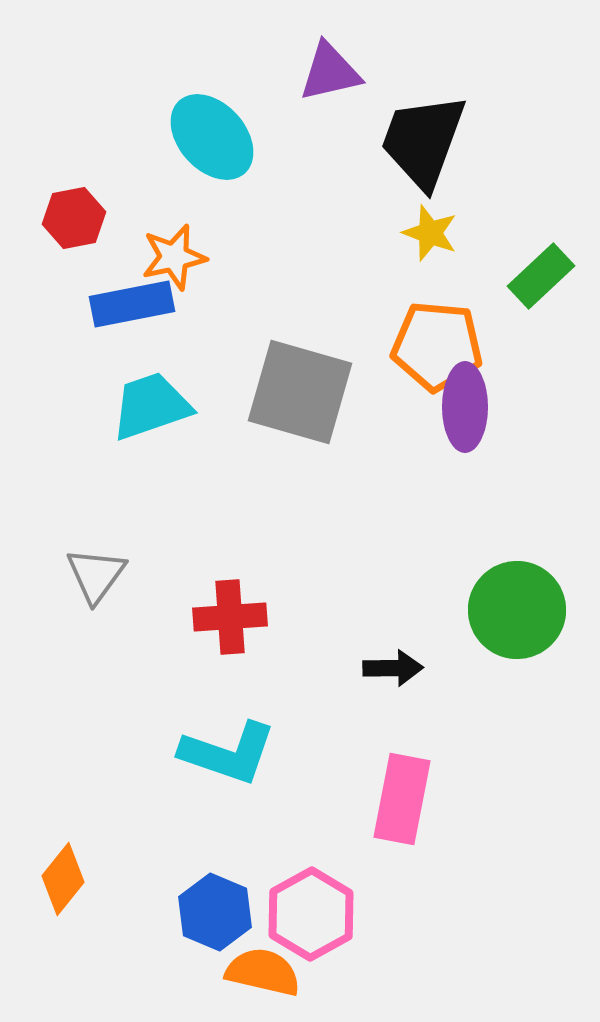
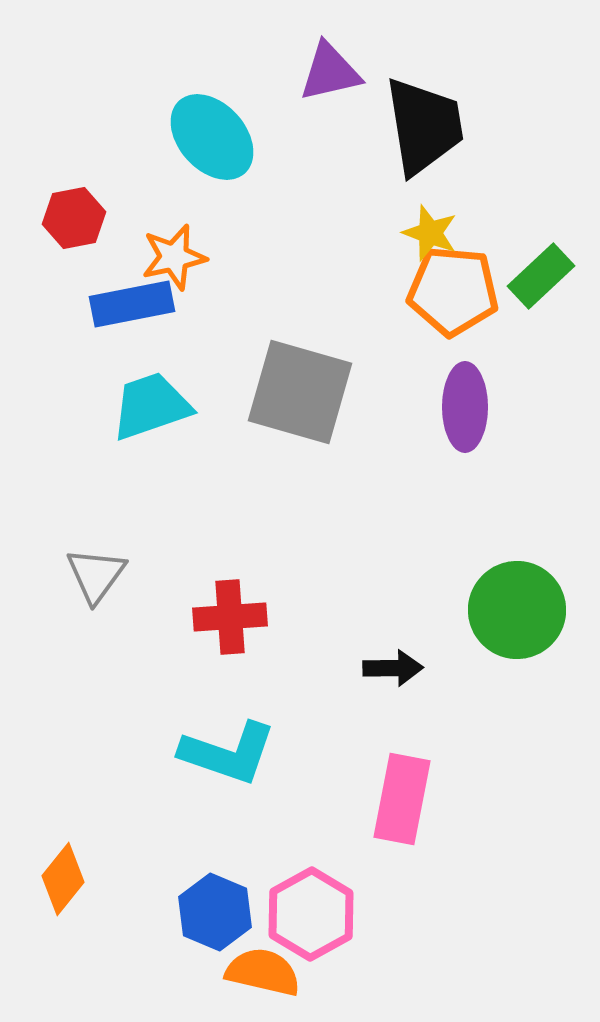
black trapezoid: moved 1 px right, 15 px up; rotated 151 degrees clockwise
orange pentagon: moved 16 px right, 55 px up
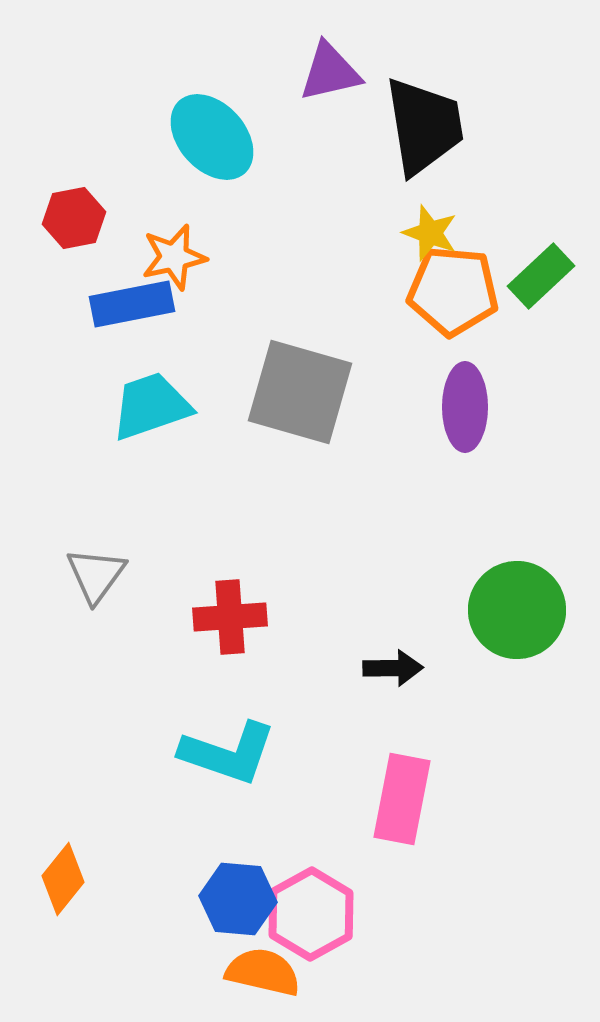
blue hexagon: moved 23 px right, 13 px up; rotated 18 degrees counterclockwise
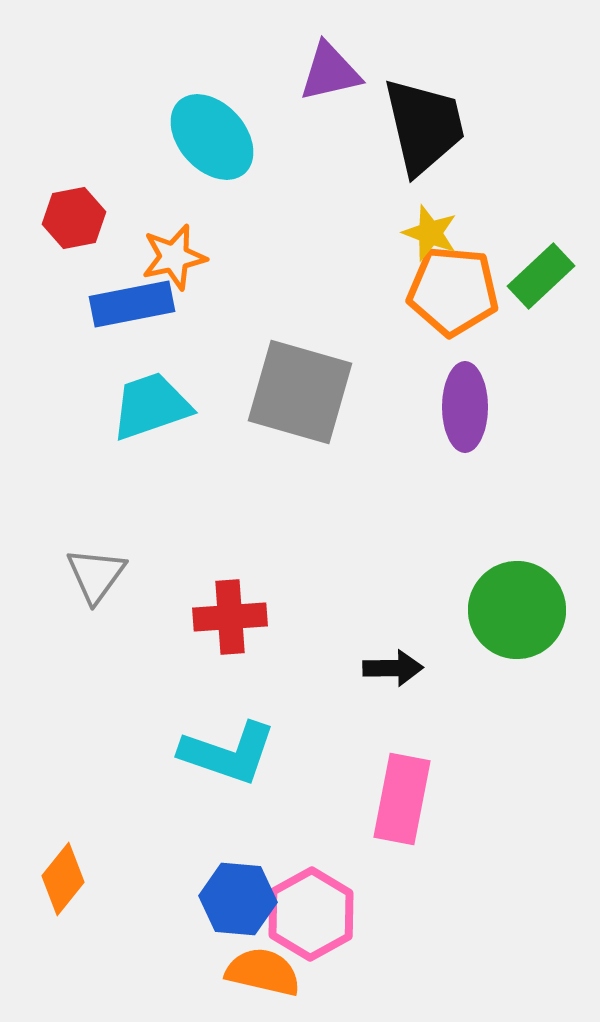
black trapezoid: rotated 4 degrees counterclockwise
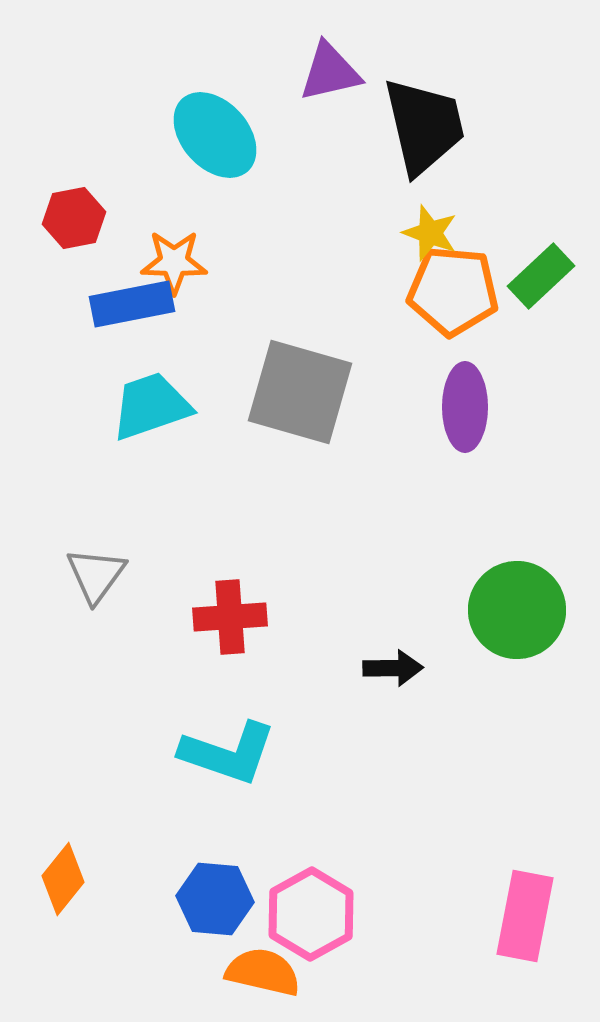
cyan ellipse: moved 3 px right, 2 px up
orange star: moved 5 px down; rotated 14 degrees clockwise
pink rectangle: moved 123 px right, 117 px down
blue hexagon: moved 23 px left
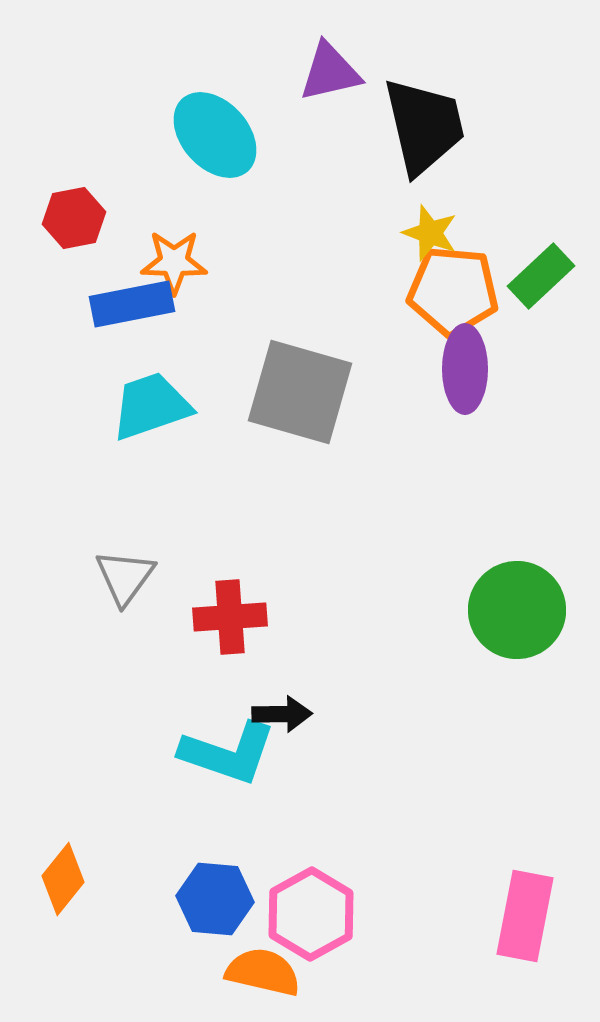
purple ellipse: moved 38 px up
gray triangle: moved 29 px right, 2 px down
black arrow: moved 111 px left, 46 px down
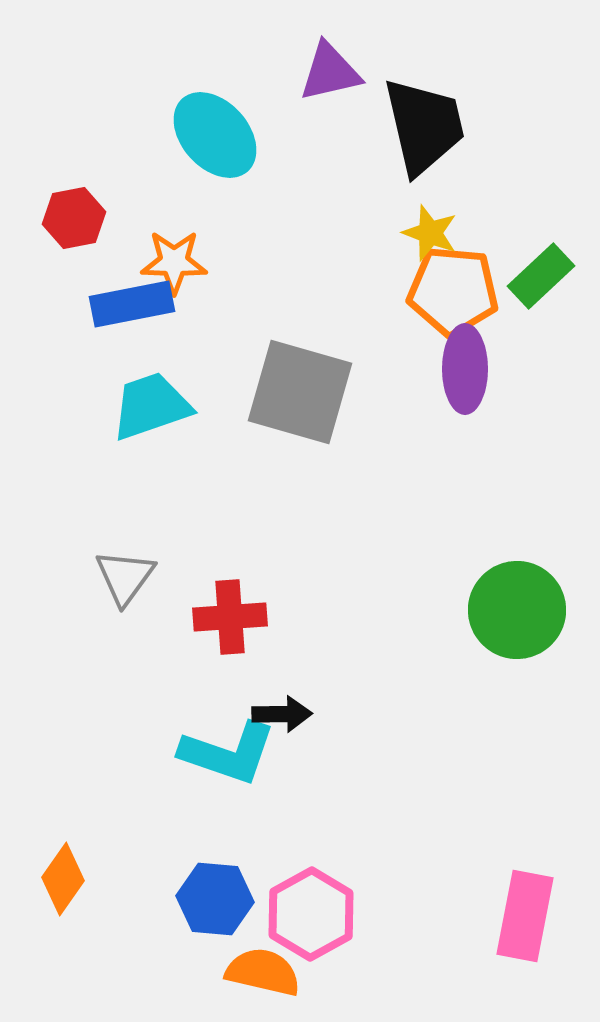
orange diamond: rotated 4 degrees counterclockwise
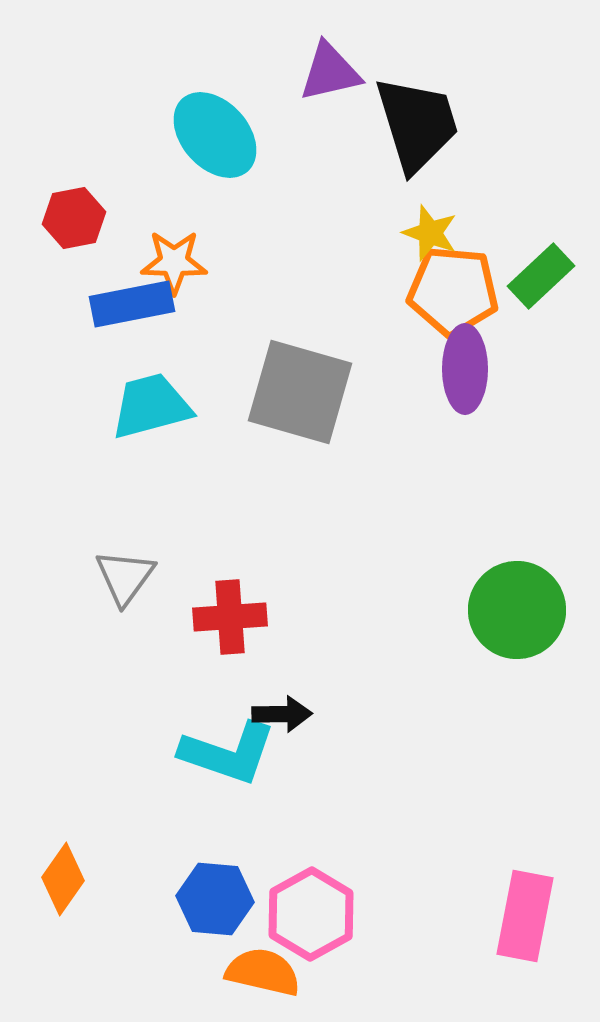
black trapezoid: moved 7 px left, 2 px up; rotated 4 degrees counterclockwise
cyan trapezoid: rotated 4 degrees clockwise
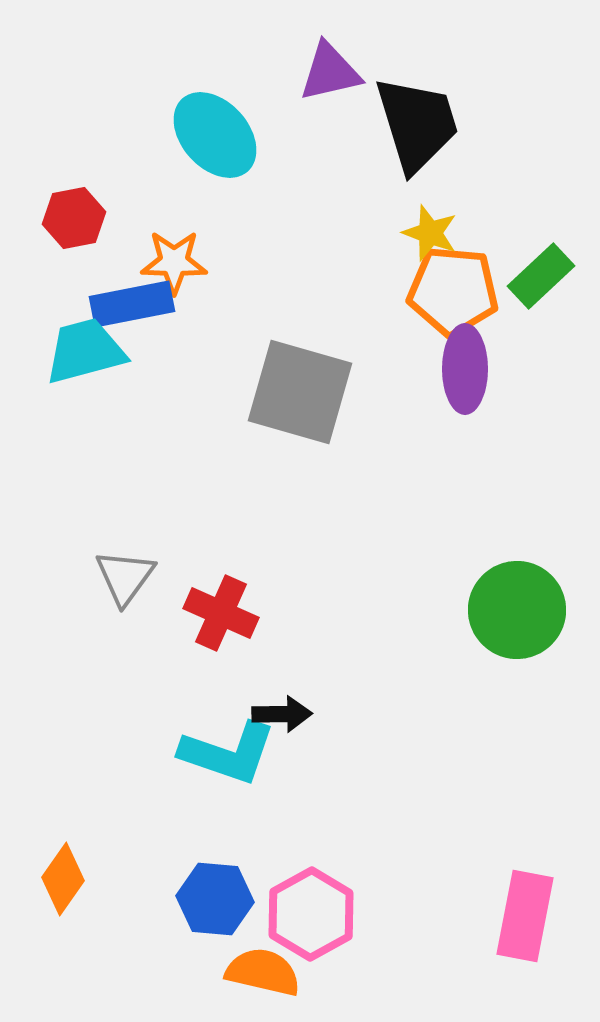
cyan trapezoid: moved 66 px left, 55 px up
red cross: moved 9 px left, 4 px up; rotated 28 degrees clockwise
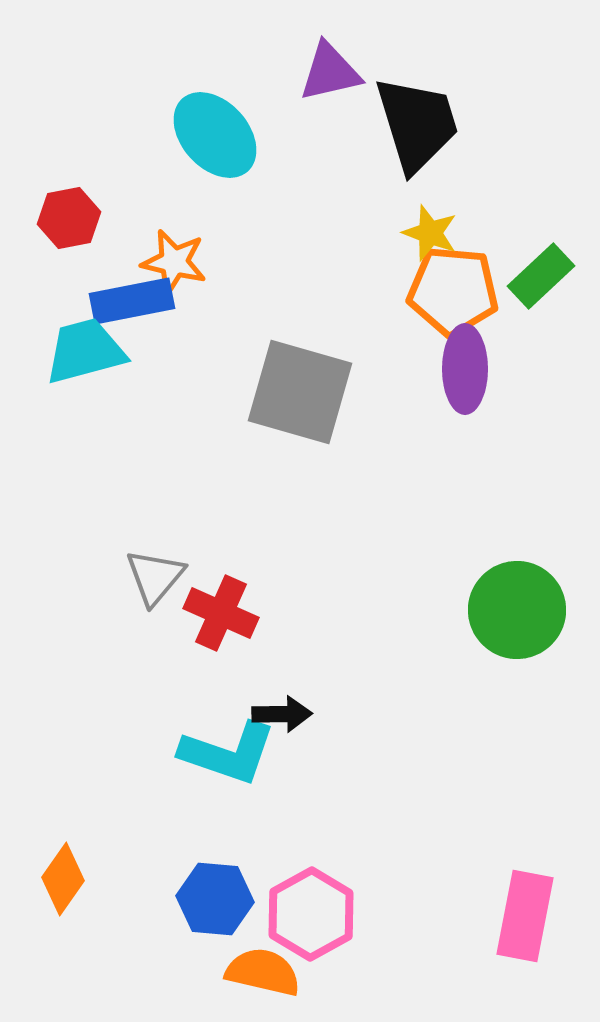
red hexagon: moved 5 px left
orange star: rotated 12 degrees clockwise
blue rectangle: moved 3 px up
gray triangle: moved 30 px right; rotated 4 degrees clockwise
